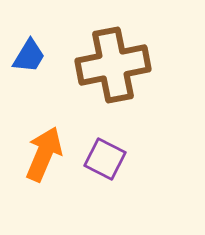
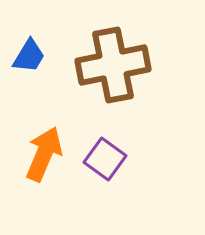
purple square: rotated 9 degrees clockwise
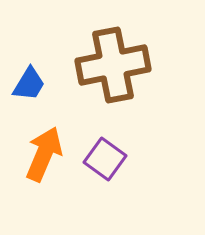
blue trapezoid: moved 28 px down
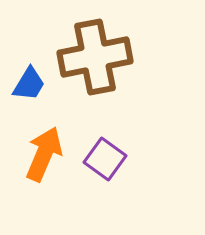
brown cross: moved 18 px left, 8 px up
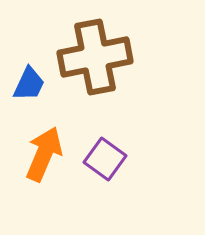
blue trapezoid: rotated 6 degrees counterclockwise
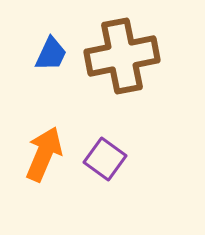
brown cross: moved 27 px right, 1 px up
blue trapezoid: moved 22 px right, 30 px up
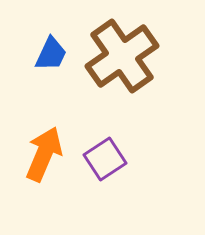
brown cross: rotated 24 degrees counterclockwise
purple square: rotated 21 degrees clockwise
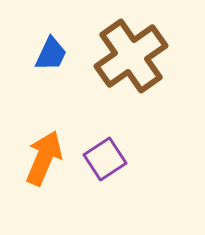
brown cross: moved 9 px right
orange arrow: moved 4 px down
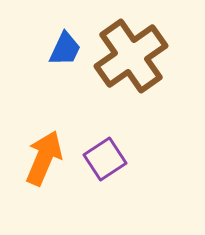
blue trapezoid: moved 14 px right, 5 px up
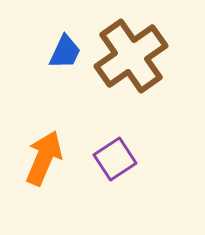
blue trapezoid: moved 3 px down
purple square: moved 10 px right
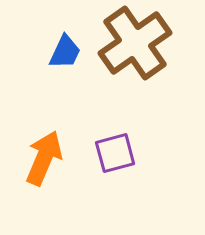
brown cross: moved 4 px right, 13 px up
purple square: moved 6 px up; rotated 18 degrees clockwise
